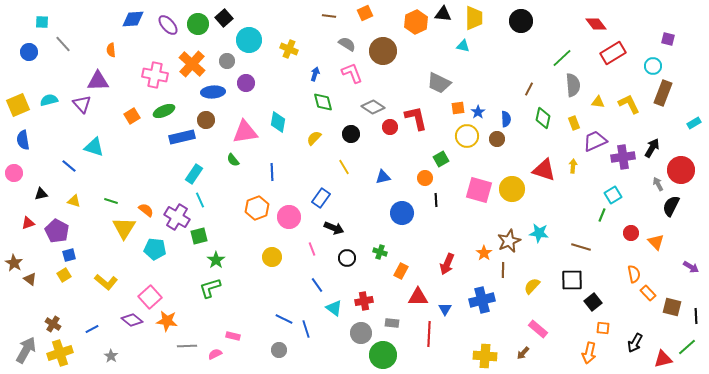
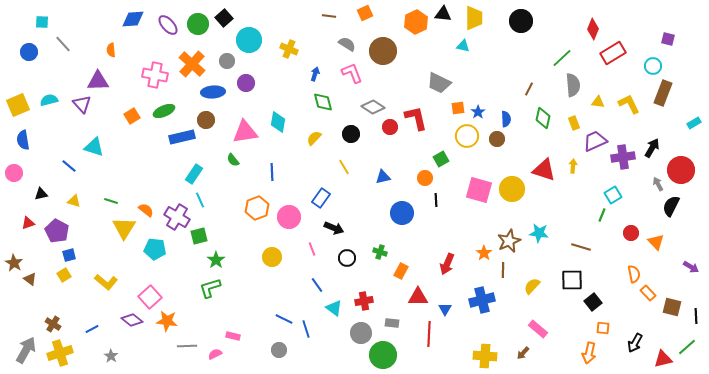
red diamond at (596, 24): moved 3 px left, 5 px down; rotated 60 degrees clockwise
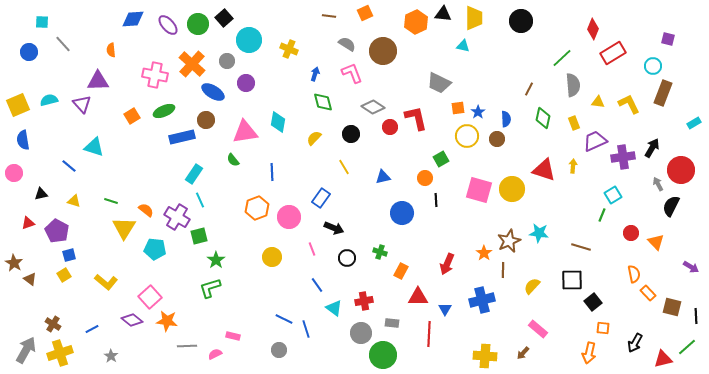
blue ellipse at (213, 92): rotated 35 degrees clockwise
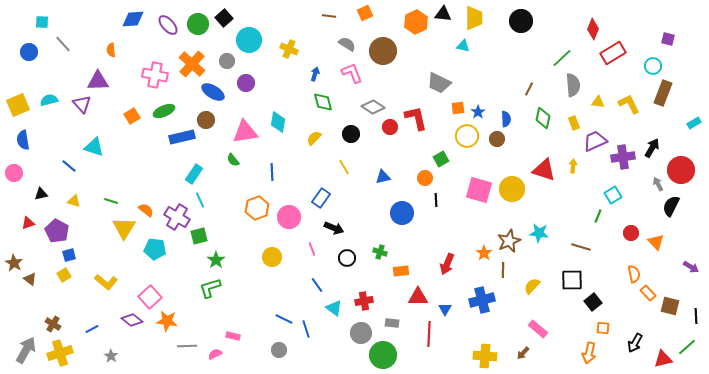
green line at (602, 215): moved 4 px left, 1 px down
orange rectangle at (401, 271): rotated 56 degrees clockwise
brown square at (672, 307): moved 2 px left, 1 px up
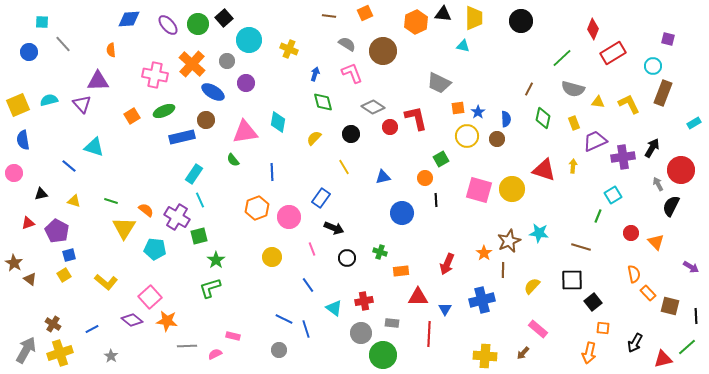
blue diamond at (133, 19): moved 4 px left
gray semicircle at (573, 85): moved 4 px down; rotated 110 degrees clockwise
blue line at (317, 285): moved 9 px left
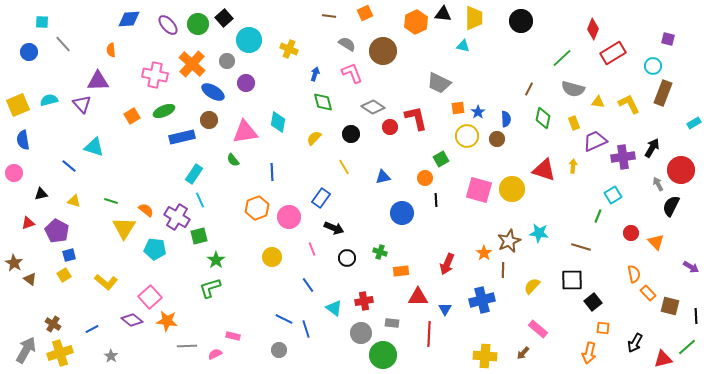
brown circle at (206, 120): moved 3 px right
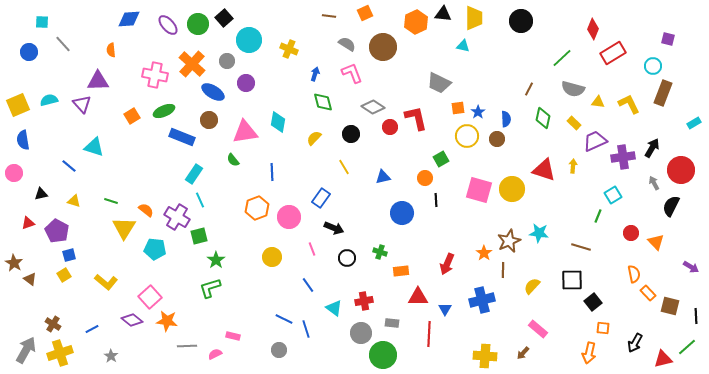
brown circle at (383, 51): moved 4 px up
yellow rectangle at (574, 123): rotated 24 degrees counterclockwise
blue rectangle at (182, 137): rotated 35 degrees clockwise
gray arrow at (658, 184): moved 4 px left, 1 px up
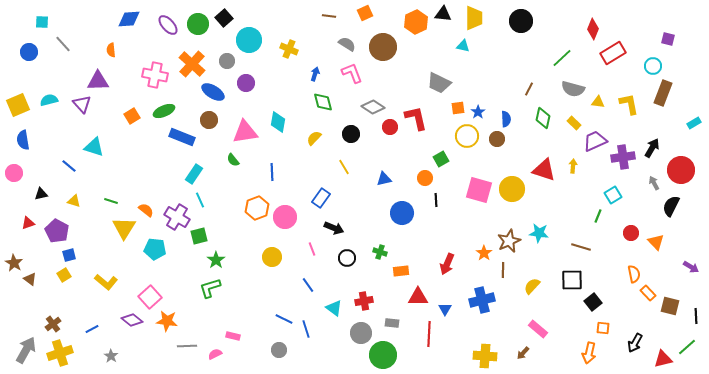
yellow L-shape at (629, 104): rotated 15 degrees clockwise
blue triangle at (383, 177): moved 1 px right, 2 px down
pink circle at (289, 217): moved 4 px left
brown cross at (53, 324): rotated 21 degrees clockwise
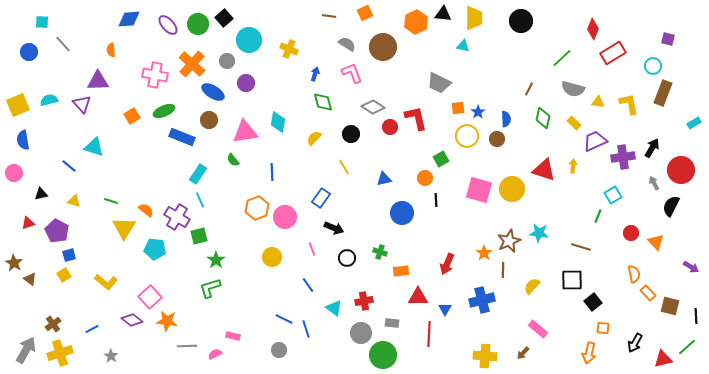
cyan rectangle at (194, 174): moved 4 px right
